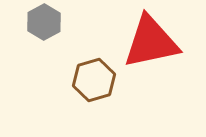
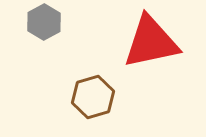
brown hexagon: moved 1 px left, 17 px down
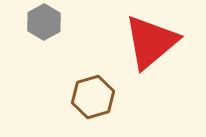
red triangle: rotated 28 degrees counterclockwise
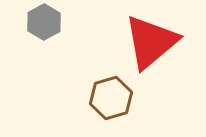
brown hexagon: moved 18 px right, 1 px down
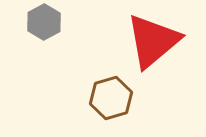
red triangle: moved 2 px right, 1 px up
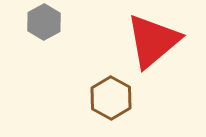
brown hexagon: rotated 15 degrees counterclockwise
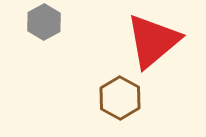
brown hexagon: moved 9 px right
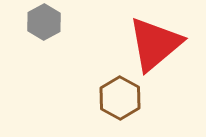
red triangle: moved 2 px right, 3 px down
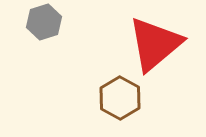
gray hexagon: rotated 12 degrees clockwise
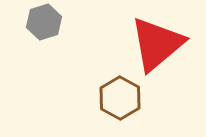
red triangle: moved 2 px right
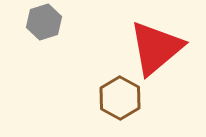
red triangle: moved 1 px left, 4 px down
